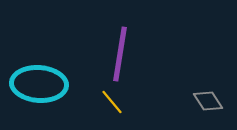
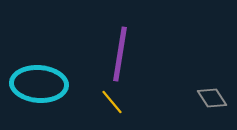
gray diamond: moved 4 px right, 3 px up
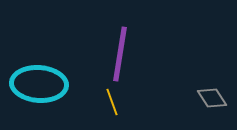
yellow line: rotated 20 degrees clockwise
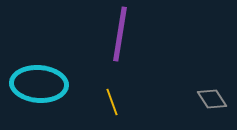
purple line: moved 20 px up
gray diamond: moved 1 px down
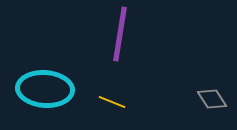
cyan ellipse: moved 6 px right, 5 px down
yellow line: rotated 48 degrees counterclockwise
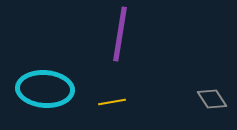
yellow line: rotated 32 degrees counterclockwise
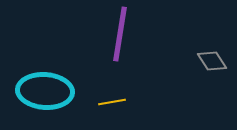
cyan ellipse: moved 2 px down
gray diamond: moved 38 px up
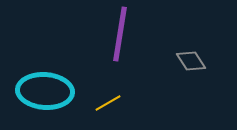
gray diamond: moved 21 px left
yellow line: moved 4 px left, 1 px down; rotated 20 degrees counterclockwise
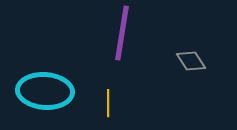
purple line: moved 2 px right, 1 px up
yellow line: rotated 60 degrees counterclockwise
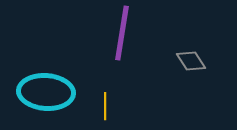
cyan ellipse: moved 1 px right, 1 px down
yellow line: moved 3 px left, 3 px down
